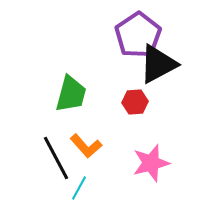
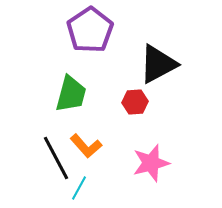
purple pentagon: moved 48 px left, 5 px up
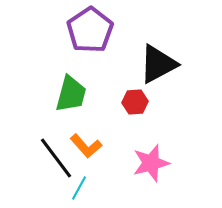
black line: rotated 9 degrees counterclockwise
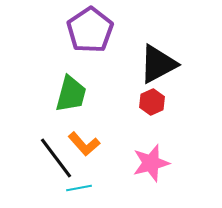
red hexagon: moved 17 px right; rotated 20 degrees counterclockwise
orange L-shape: moved 2 px left, 2 px up
cyan line: rotated 50 degrees clockwise
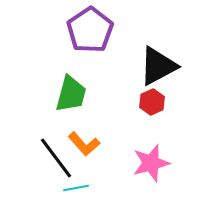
black triangle: moved 2 px down
cyan line: moved 3 px left
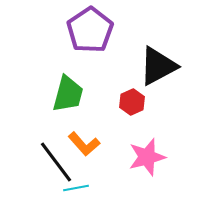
green trapezoid: moved 3 px left
red hexagon: moved 20 px left
black line: moved 4 px down
pink star: moved 4 px left, 6 px up
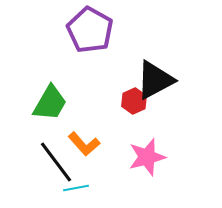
purple pentagon: rotated 9 degrees counterclockwise
black triangle: moved 3 px left, 14 px down
green trapezoid: moved 18 px left, 9 px down; rotated 15 degrees clockwise
red hexagon: moved 2 px right, 1 px up
